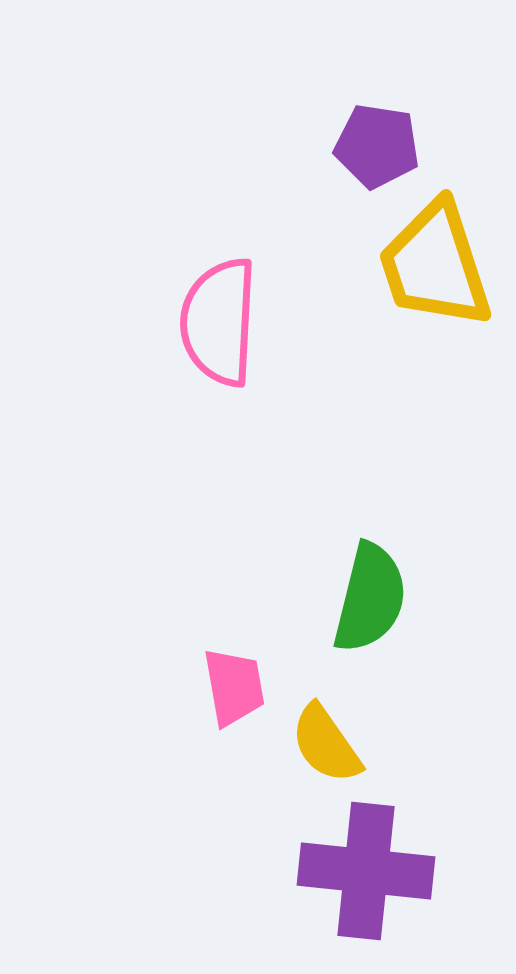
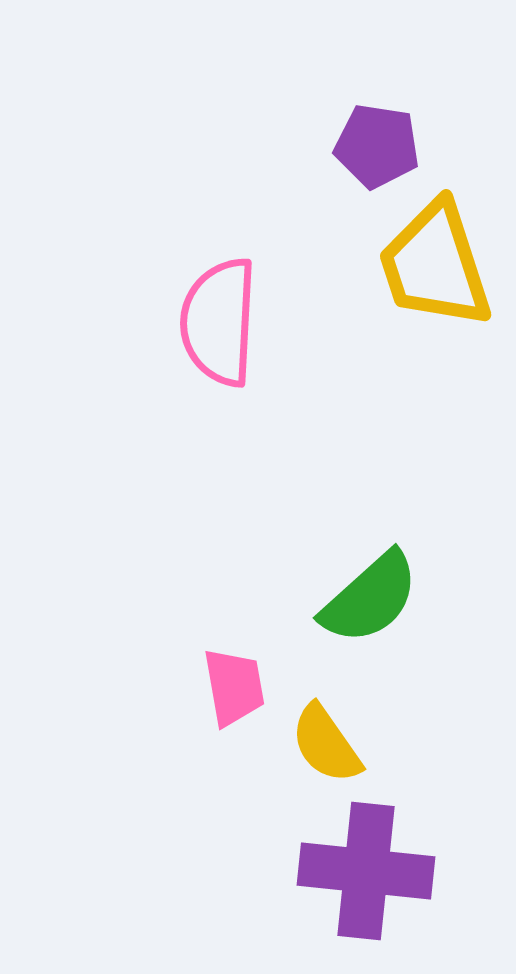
green semicircle: rotated 34 degrees clockwise
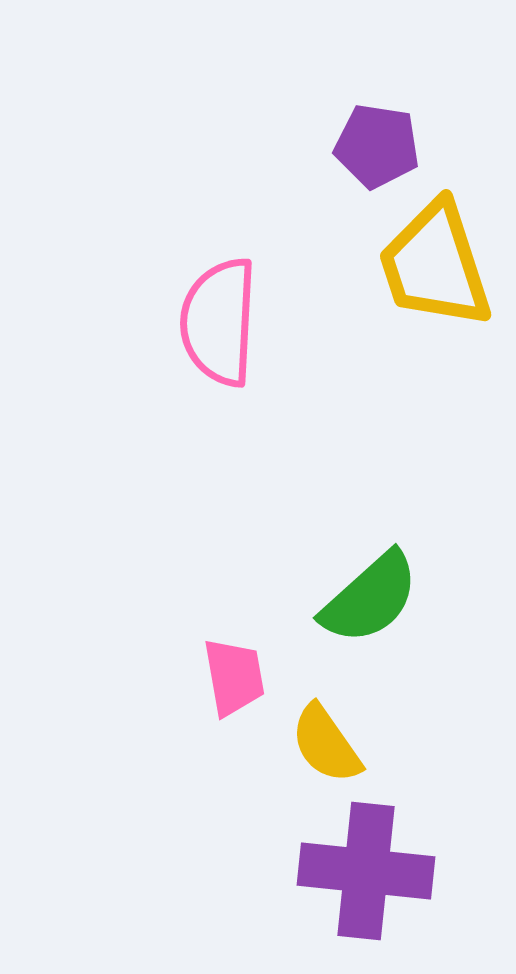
pink trapezoid: moved 10 px up
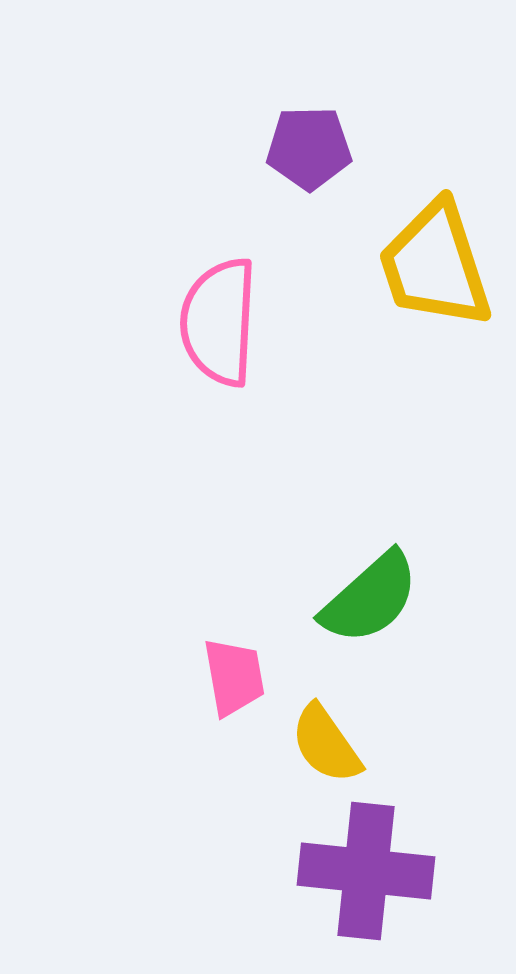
purple pentagon: moved 68 px left, 2 px down; rotated 10 degrees counterclockwise
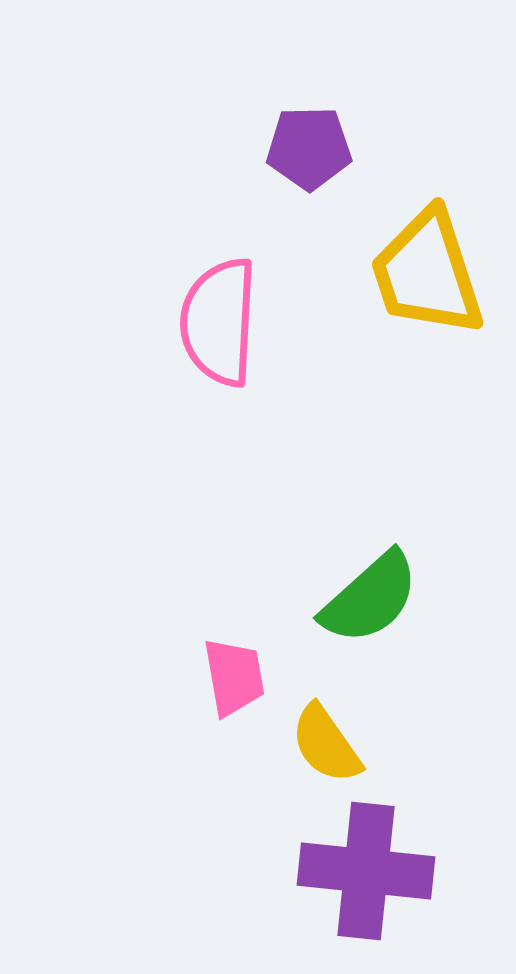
yellow trapezoid: moved 8 px left, 8 px down
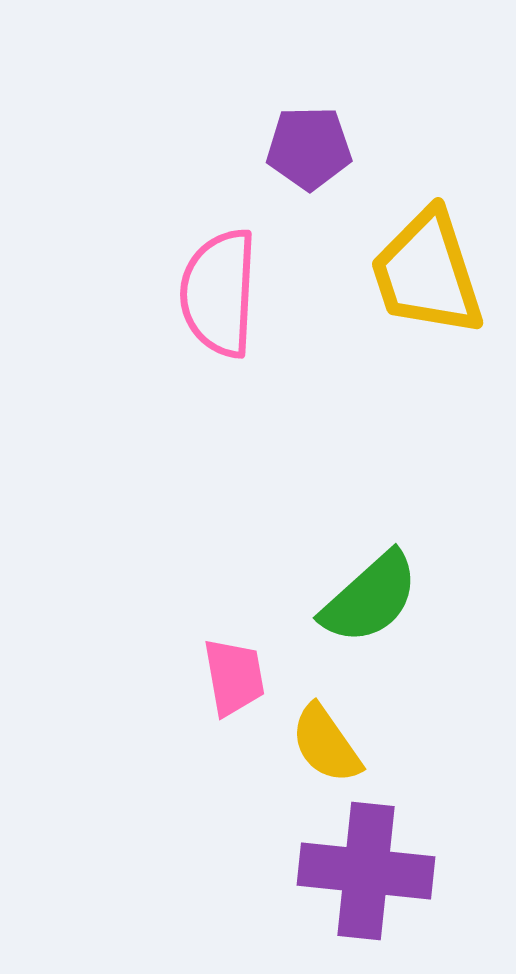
pink semicircle: moved 29 px up
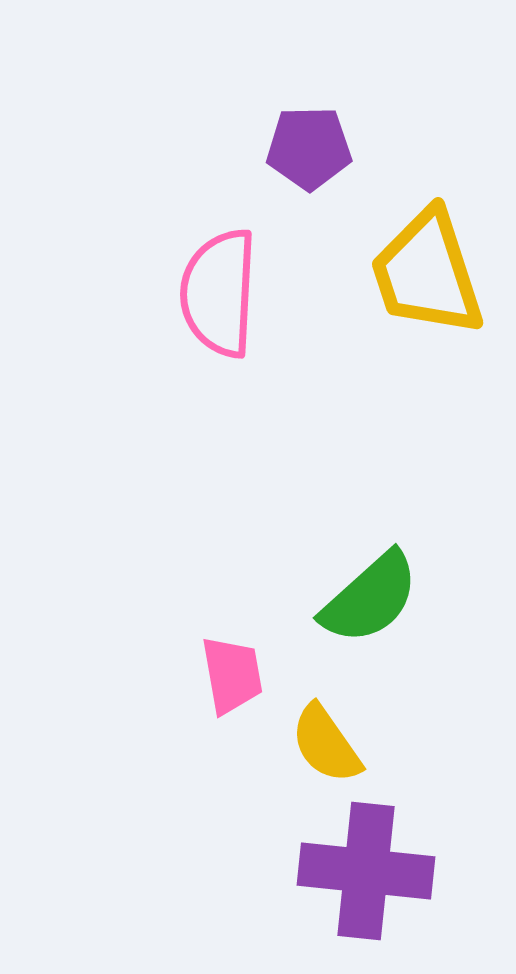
pink trapezoid: moved 2 px left, 2 px up
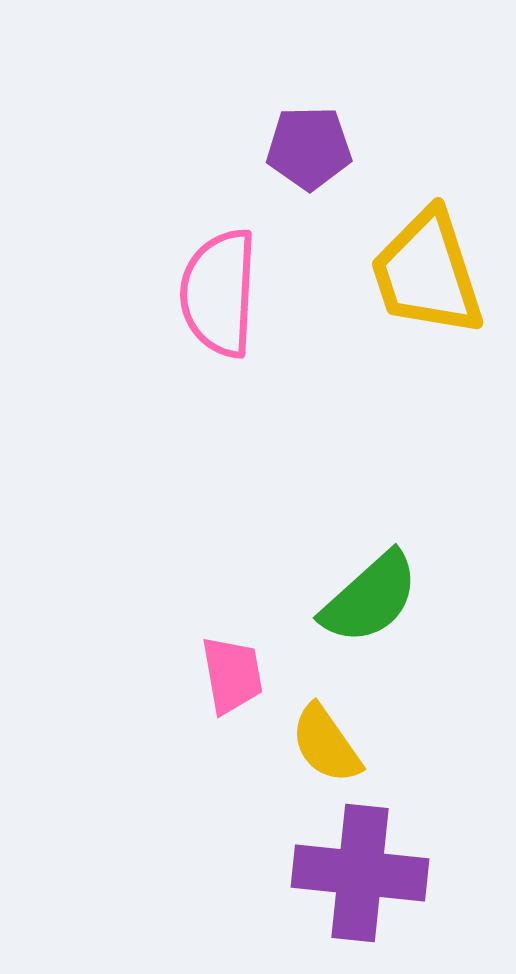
purple cross: moved 6 px left, 2 px down
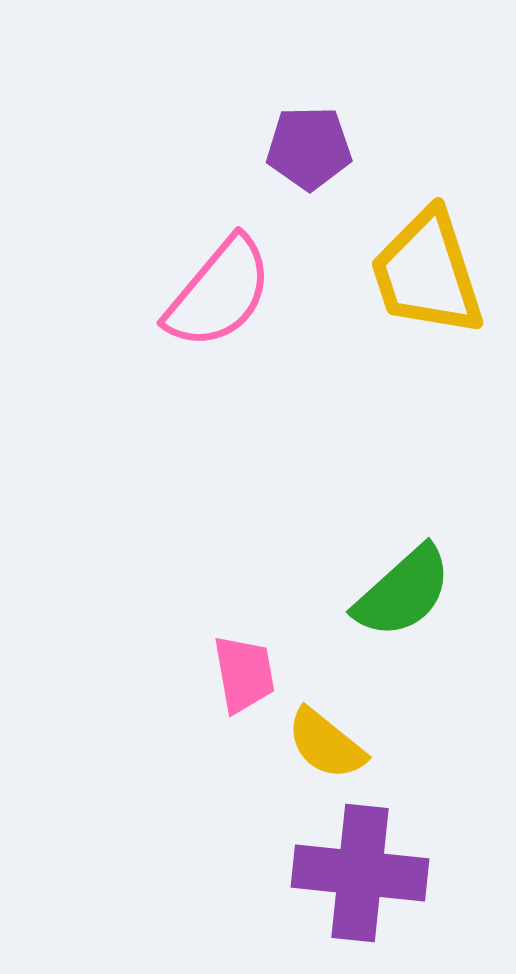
pink semicircle: rotated 143 degrees counterclockwise
green semicircle: moved 33 px right, 6 px up
pink trapezoid: moved 12 px right, 1 px up
yellow semicircle: rotated 16 degrees counterclockwise
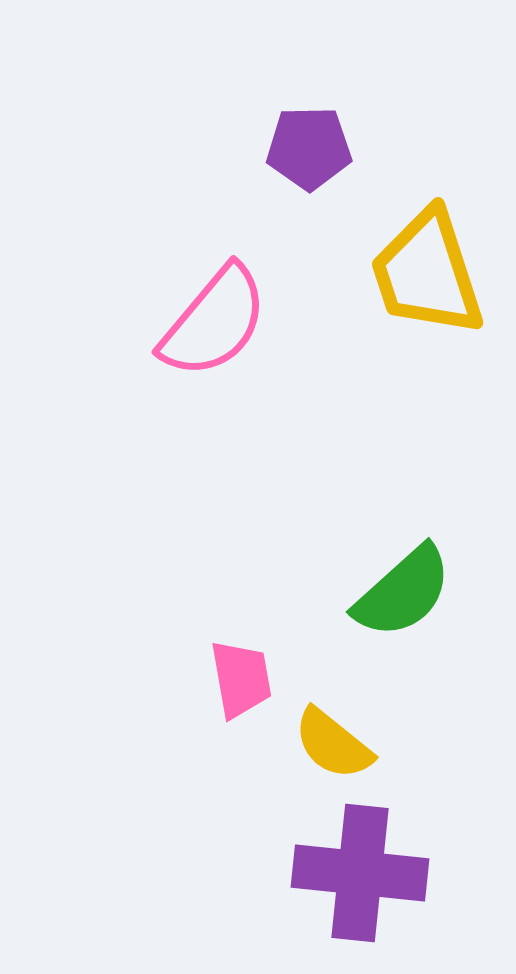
pink semicircle: moved 5 px left, 29 px down
pink trapezoid: moved 3 px left, 5 px down
yellow semicircle: moved 7 px right
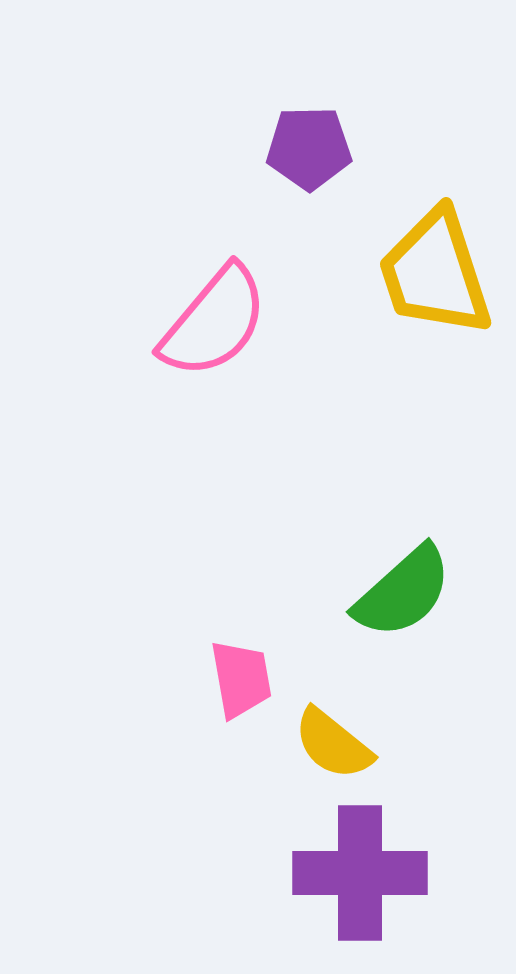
yellow trapezoid: moved 8 px right
purple cross: rotated 6 degrees counterclockwise
